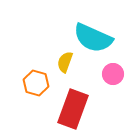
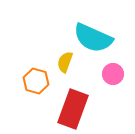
orange hexagon: moved 2 px up
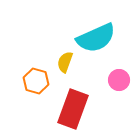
cyan semicircle: moved 3 px right; rotated 48 degrees counterclockwise
pink circle: moved 6 px right, 6 px down
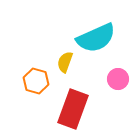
pink circle: moved 1 px left, 1 px up
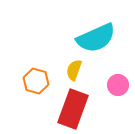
yellow semicircle: moved 9 px right, 8 px down
pink circle: moved 6 px down
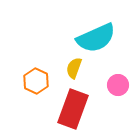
yellow semicircle: moved 2 px up
orange hexagon: rotated 10 degrees clockwise
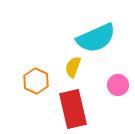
yellow semicircle: moved 1 px left, 1 px up
red rectangle: rotated 33 degrees counterclockwise
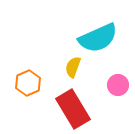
cyan semicircle: moved 2 px right
orange hexagon: moved 8 px left, 2 px down; rotated 10 degrees clockwise
red rectangle: rotated 18 degrees counterclockwise
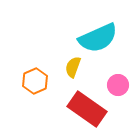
orange hexagon: moved 7 px right, 2 px up
red rectangle: moved 14 px right; rotated 24 degrees counterclockwise
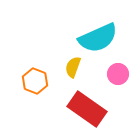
orange hexagon: rotated 15 degrees counterclockwise
pink circle: moved 11 px up
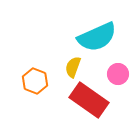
cyan semicircle: moved 1 px left, 1 px up
red rectangle: moved 2 px right, 9 px up
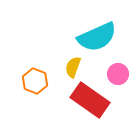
red rectangle: moved 1 px right
